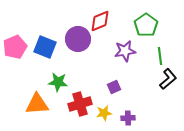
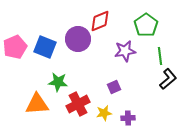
red cross: moved 2 px left; rotated 10 degrees counterclockwise
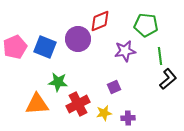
green pentagon: rotated 30 degrees counterclockwise
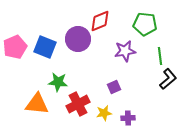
green pentagon: moved 1 px left, 1 px up
orange triangle: rotated 10 degrees clockwise
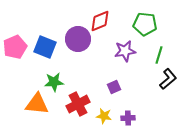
green line: moved 1 px left, 1 px up; rotated 24 degrees clockwise
green star: moved 4 px left; rotated 12 degrees counterclockwise
yellow star: moved 3 px down; rotated 21 degrees clockwise
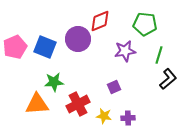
orange triangle: rotated 10 degrees counterclockwise
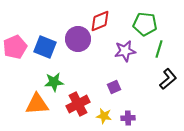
green line: moved 6 px up
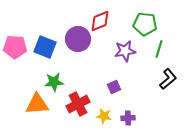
pink pentagon: rotated 25 degrees clockwise
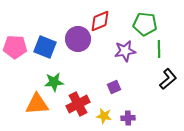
green line: rotated 18 degrees counterclockwise
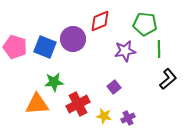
purple circle: moved 5 px left
pink pentagon: rotated 15 degrees clockwise
purple square: rotated 16 degrees counterclockwise
purple cross: rotated 24 degrees counterclockwise
